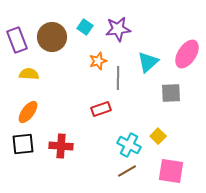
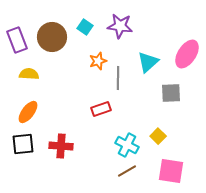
purple star: moved 2 px right, 3 px up; rotated 15 degrees clockwise
cyan cross: moved 2 px left
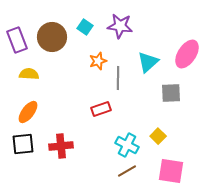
red cross: rotated 10 degrees counterclockwise
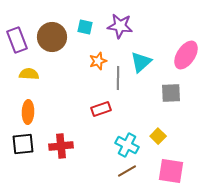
cyan square: rotated 21 degrees counterclockwise
pink ellipse: moved 1 px left, 1 px down
cyan triangle: moved 7 px left
orange ellipse: rotated 35 degrees counterclockwise
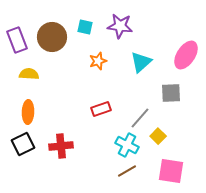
gray line: moved 22 px right, 40 px down; rotated 40 degrees clockwise
black square: rotated 20 degrees counterclockwise
